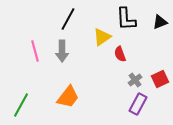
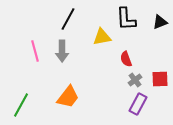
yellow triangle: rotated 24 degrees clockwise
red semicircle: moved 6 px right, 5 px down
red square: rotated 24 degrees clockwise
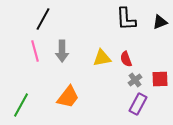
black line: moved 25 px left
yellow triangle: moved 21 px down
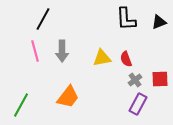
black triangle: moved 1 px left
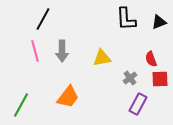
red semicircle: moved 25 px right
gray cross: moved 5 px left, 2 px up
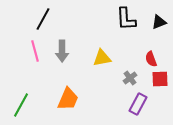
orange trapezoid: moved 2 px down; rotated 15 degrees counterclockwise
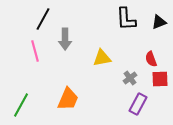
gray arrow: moved 3 px right, 12 px up
